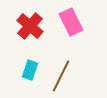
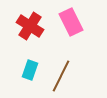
red cross: rotated 8 degrees counterclockwise
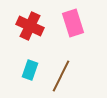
pink rectangle: moved 2 px right, 1 px down; rotated 8 degrees clockwise
red cross: rotated 8 degrees counterclockwise
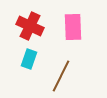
pink rectangle: moved 4 px down; rotated 16 degrees clockwise
cyan rectangle: moved 1 px left, 11 px up
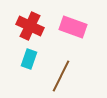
pink rectangle: rotated 68 degrees counterclockwise
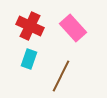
pink rectangle: moved 1 px down; rotated 28 degrees clockwise
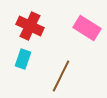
pink rectangle: moved 14 px right; rotated 16 degrees counterclockwise
cyan rectangle: moved 6 px left
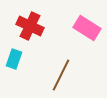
cyan rectangle: moved 9 px left
brown line: moved 1 px up
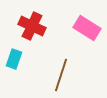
red cross: moved 2 px right
brown line: rotated 8 degrees counterclockwise
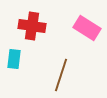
red cross: rotated 16 degrees counterclockwise
cyan rectangle: rotated 12 degrees counterclockwise
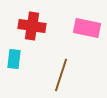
pink rectangle: rotated 20 degrees counterclockwise
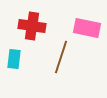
brown line: moved 18 px up
